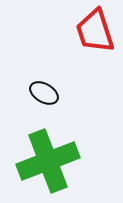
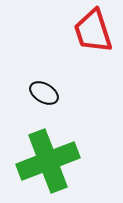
red trapezoid: moved 2 px left
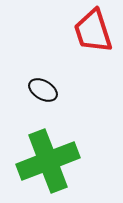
black ellipse: moved 1 px left, 3 px up
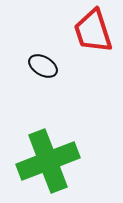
black ellipse: moved 24 px up
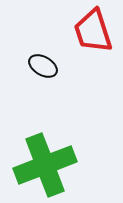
green cross: moved 3 px left, 4 px down
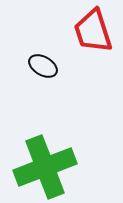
green cross: moved 2 px down
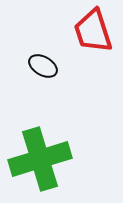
green cross: moved 5 px left, 8 px up; rotated 4 degrees clockwise
